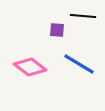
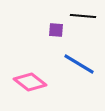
purple square: moved 1 px left
pink diamond: moved 15 px down
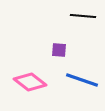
purple square: moved 3 px right, 20 px down
blue line: moved 3 px right, 16 px down; rotated 12 degrees counterclockwise
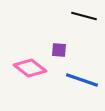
black line: moved 1 px right; rotated 10 degrees clockwise
pink diamond: moved 14 px up
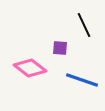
black line: moved 9 px down; rotated 50 degrees clockwise
purple square: moved 1 px right, 2 px up
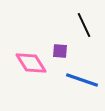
purple square: moved 3 px down
pink diamond: moved 1 px right, 5 px up; rotated 20 degrees clockwise
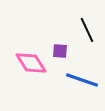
black line: moved 3 px right, 5 px down
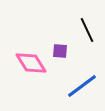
blue line: moved 6 px down; rotated 56 degrees counterclockwise
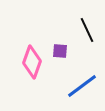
pink diamond: moved 1 px right, 1 px up; rotated 52 degrees clockwise
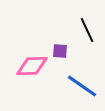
pink diamond: moved 4 px down; rotated 68 degrees clockwise
blue line: rotated 72 degrees clockwise
